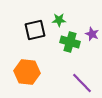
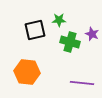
purple line: rotated 40 degrees counterclockwise
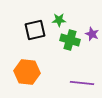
green cross: moved 2 px up
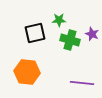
black square: moved 3 px down
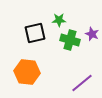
purple line: rotated 45 degrees counterclockwise
